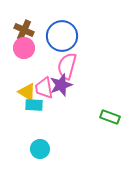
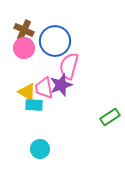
blue circle: moved 7 px left, 5 px down
pink semicircle: moved 2 px right
green rectangle: rotated 54 degrees counterclockwise
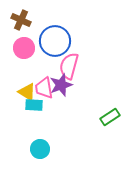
brown cross: moved 3 px left, 10 px up
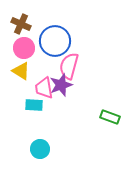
brown cross: moved 4 px down
yellow triangle: moved 6 px left, 21 px up
green rectangle: rotated 54 degrees clockwise
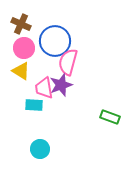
pink semicircle: moved 1 px left, 4 px up
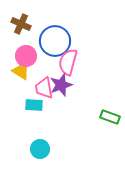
pink circle: moved 2 px right, 8 px down
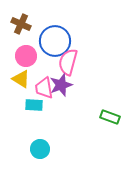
yellow triangle: moved 8 px down
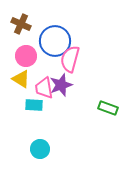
pink semicircle: moved 2 px right, 3 px up
green rectangle: moved 2 px left, 9 px up
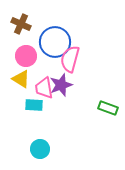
blue circle: moved 1 px down
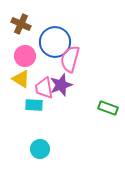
pink circle: moved 1 px left
